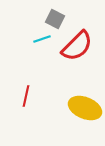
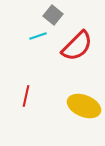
gray square: moved 2 px left, 4 px up; rotated 12 degrees clockwise
cyan line: moved 4 px left, 3 px up
yellow ellipse: moved 1 px left, 2 px up
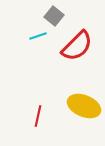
gray square: moved 1 px right, 1 px down
red line: moved 12 px right, 20 px down
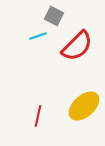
gray square: rotated 12 degrees counterclockwise
yellow ellipse: rotated 64 degrees counterclockwise
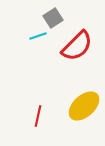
gray square: moved 1 px left, 2 px down; rotated 30 degrees clockwise
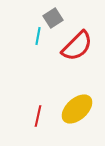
cyan line: rotated 60 degrees counterclockwise
yellow ellipse: moved 7 px left, 3 px down
